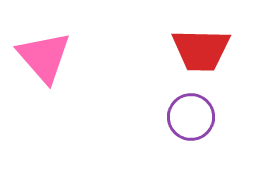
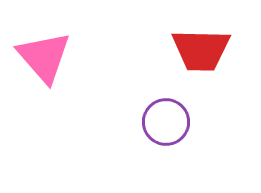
purple circle: moved 25 px left, 5 px down
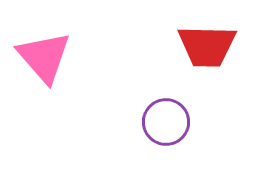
red trapezoid: moved 6 px right, 4 px up
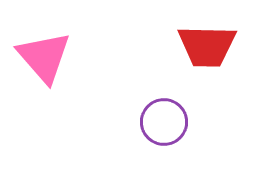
purple circle: moved 2 px left
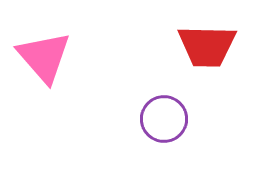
purple circle: moved 3 px up
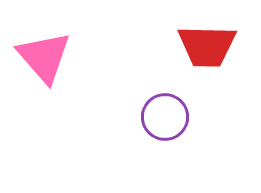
purple circle: moved 1 px right, 2 px up
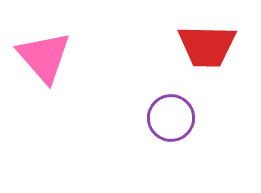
purple circle: moved 6 px right, 1 px down
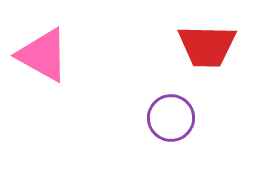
pink triangle: moved 1 px left, 2 px up; rotated 20 degrees counterclockwise
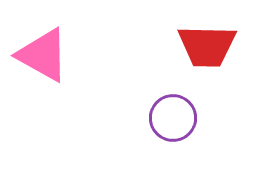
purple circle: moved 2 px right
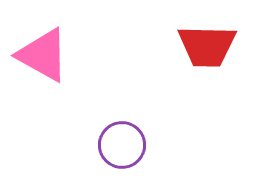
purple circle: moved 51 px left, 27 px down
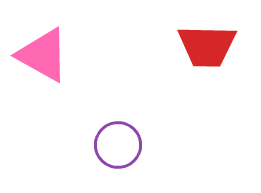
purple circle: moved 4 px left
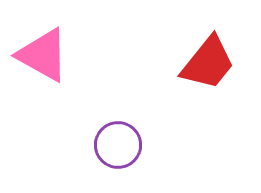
red trapezoid: moved 1 px right, 17 px down; rotated 52 degrees counterclockwise
